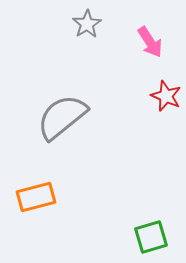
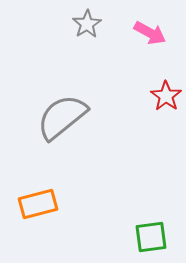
pink arrow: moved 9 px up; rotated 28 degrees counterclockwise
red star: rotated 12 degrees clockwise
orange rectangle: moved 2 px right, 7 px down
green square: rotated 8 degrees clockwise
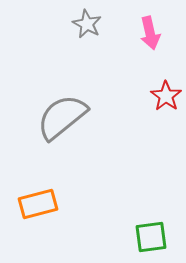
gray star: rotated 12 degrees counterclockwise
pink arrow: rotated 48 degrees clockwise
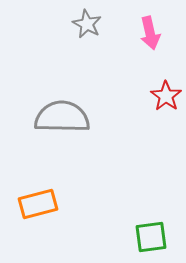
gray semicircle: rotated 40 degrees clockwise
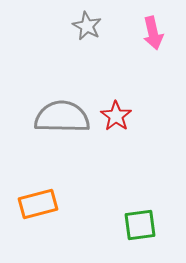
gray star: moved 2 px down
pink arrow: moved 3 px right
red star: moved 50 px left, 20 px down
green square: moved 11 px left, 12 px up
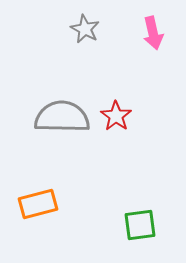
gray star: moved 2 px left, 3 px down
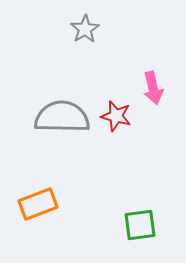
gray star: rotated 12 degrees clockwise
pink arrow: moved 55 px down
red star: rotated 20 degrees counterclockwise
orange rectangle: rotated 6 degrees counterclockwise
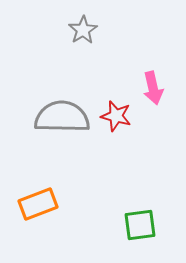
gray star: moved 2 px left, 1 px down
